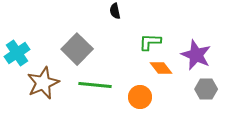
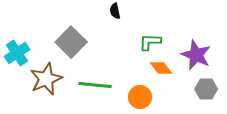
gray square: moved 6 px left, 7 px up
brown star: moved 3 px right, 4 px up
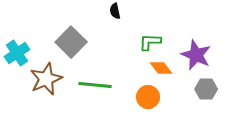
orange circle: moved 8 px right
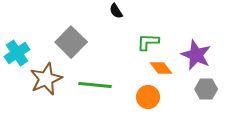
black semicircle: moved 1 px right; rotated 21 degrees counterclockwise
green L-shape: moved 2 px left
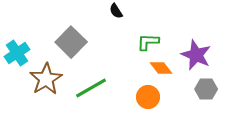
brown star: rotated 8 degrees counterclockwise
green line: moved 4 px left, 3 px down; rotated 36 degrees counterclockwise
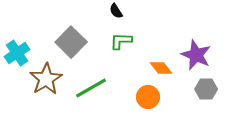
green L-shape: moved 27 px left, 1 px up
